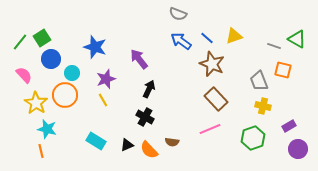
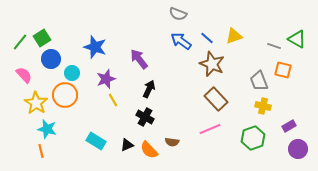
yellow line: moved 10 px right
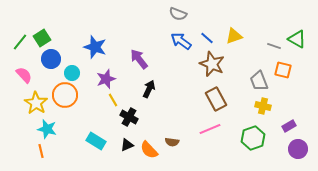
brown rectangle: rotated 15 degrees clockwise
black cross: moved 16 px left
